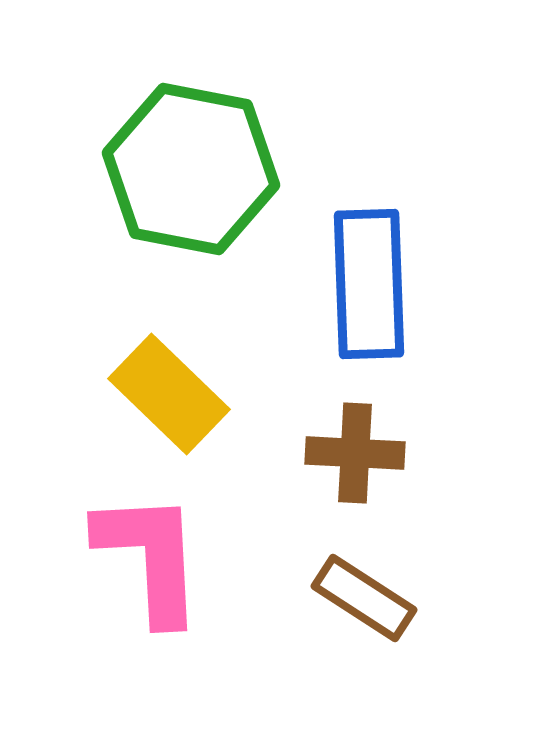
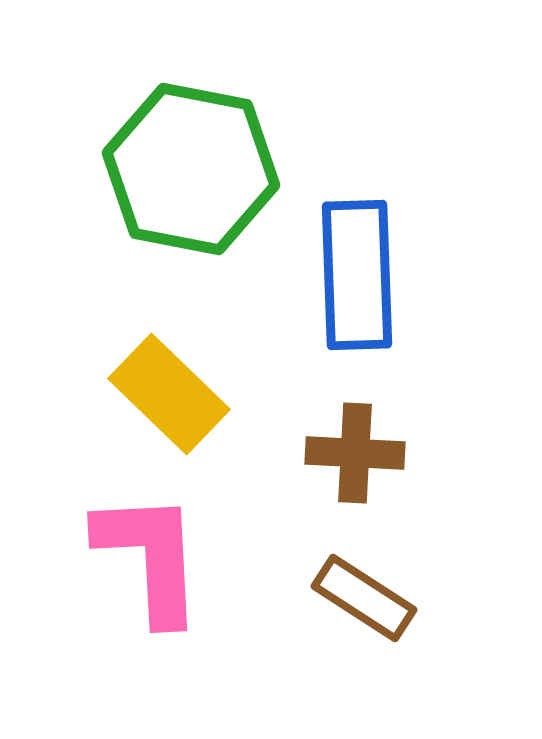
blue rectangle: moved 12 px left, 9 px up
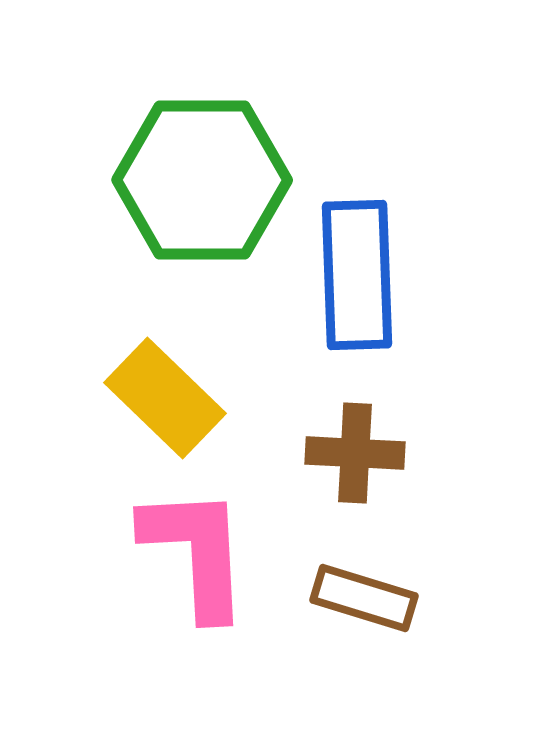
green hexagon: moved 11 px right, 11 px down; rotated 11 degrees counterclockwise
yellow rectangle: moved 4 px left, 4 px down
pink L-shape: moved 46 px right, 5 px up
brown rectangle: rotated 16 degrees counterclockwise
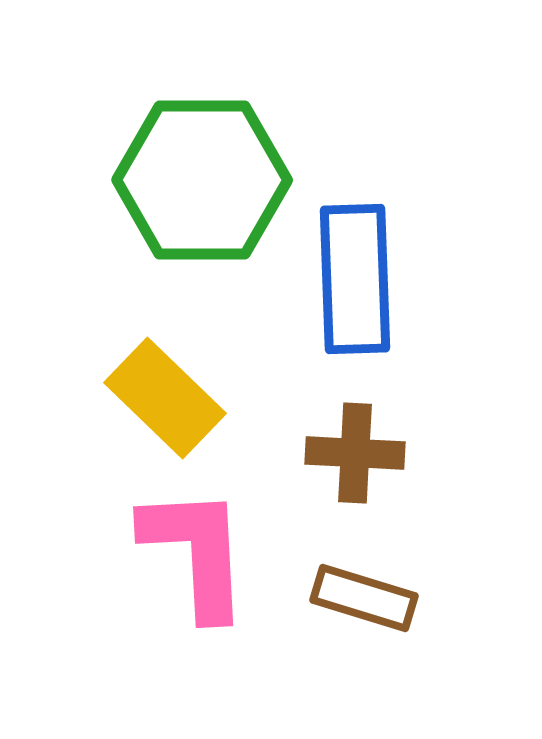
blue rectangle: moved 2 px left, 4 px down
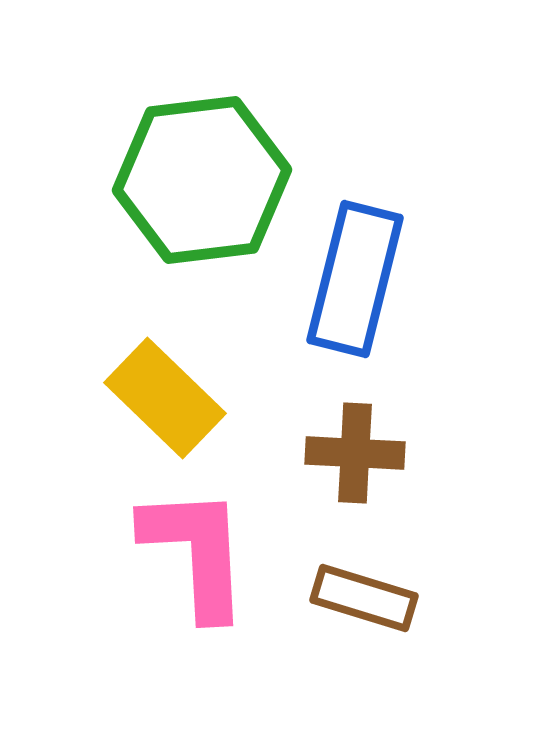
green hexagon: rotated 7 degrees counterclockwise
blue rectangle: rotated 16 degrees clockwise
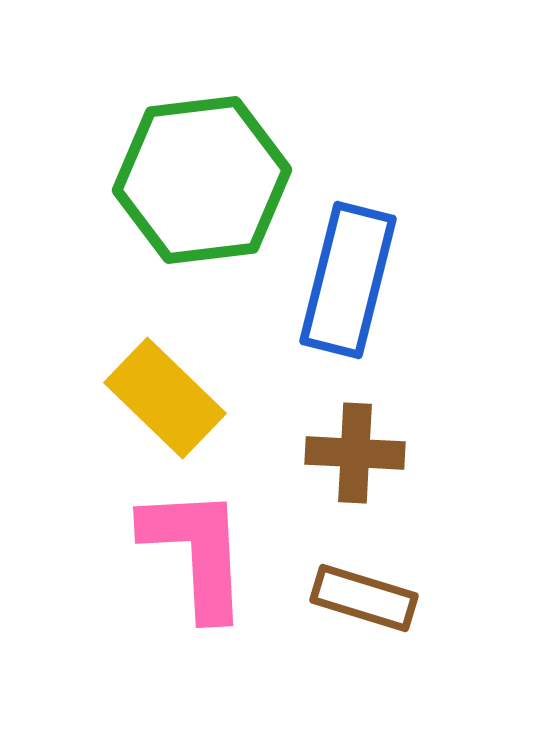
blue rectangle: moved 7 px left, 1 px down
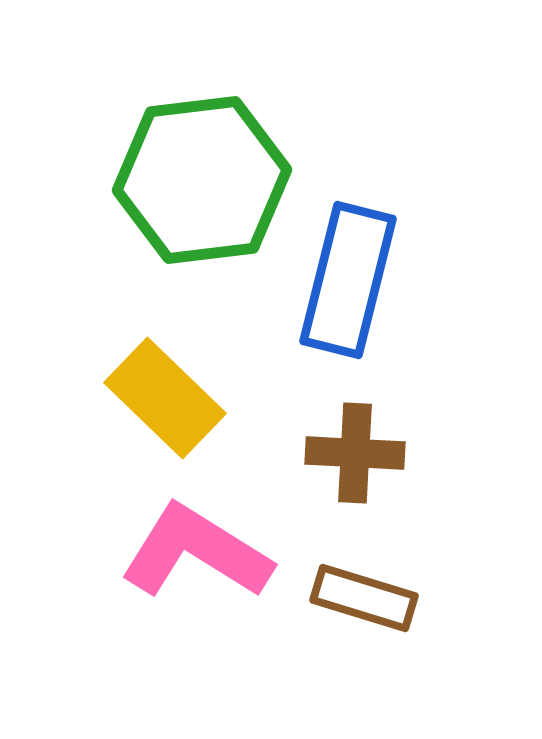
pink L-shape: rotated 55 degrees counterclockwise
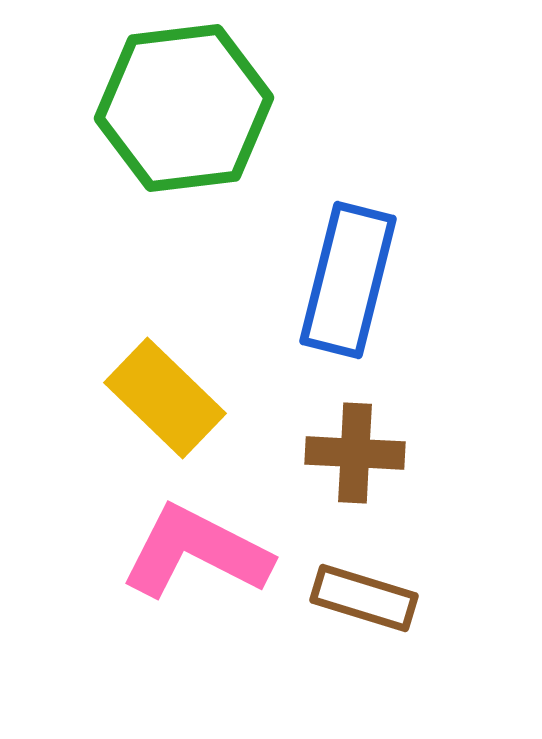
green hexagon: moved 18 px left, 72 px up
pink L-shape: rotated 5 degrees counterclockwise
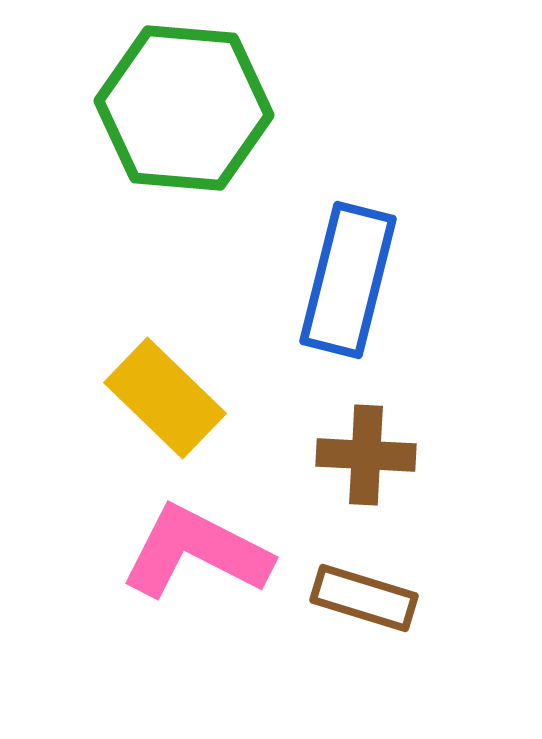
green hexagon: rotated 12 degrees clockwise
brown cross: moved 11 px right, 2 px down
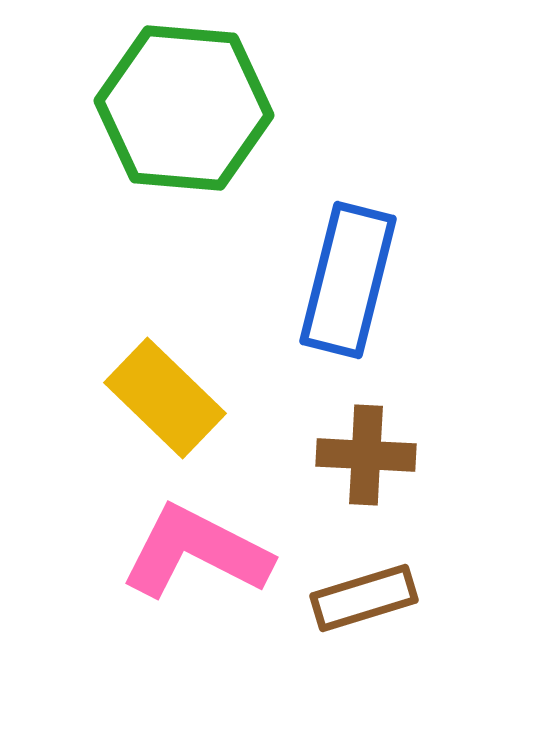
brown rectangle: rotated 34 degrees counterclockwise
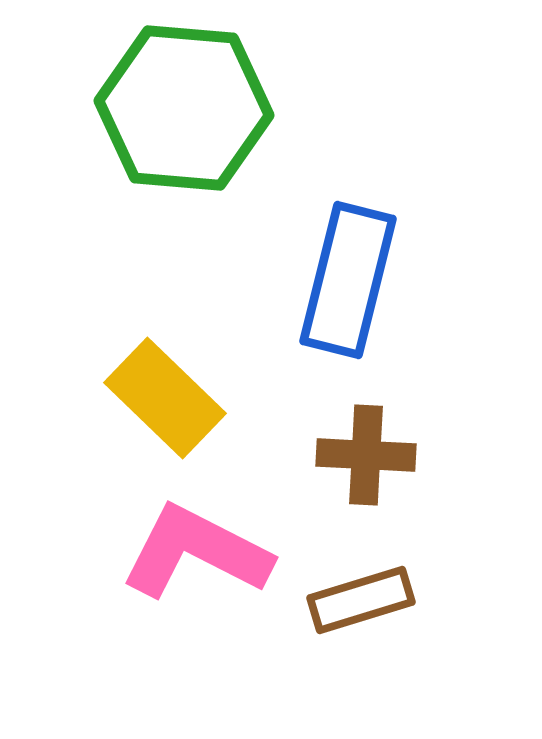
brown rectangle: moved 3 px left, 2 px down
